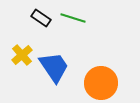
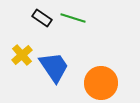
black rectangle: moved 1 px right
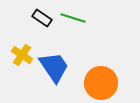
yellow cross: rotated 15 degrees counterclockwise
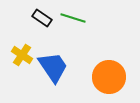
blue trapezoid: moved 1 px left
orange circle: moved 8 px right, 6 px up
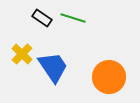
yellow cross: moved 1 px up; rotated 10 degrees clockwise
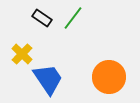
green line: rotated 70 degrees counterclockwise
blue trapezoid: moved 5 px left, 12 px down
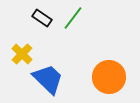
blue trapezoid: rotated 12 degrees counterclockwise
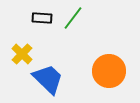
black rectangle: rotated 30 degrees counterclockwise
orange circle: moved 6 px up
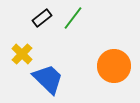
black rectangle: rotated 42 degrees counterclockwise
orange circle: moved 5 px right, 5 px up
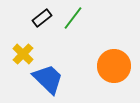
yellow cross: moved 1 px right
